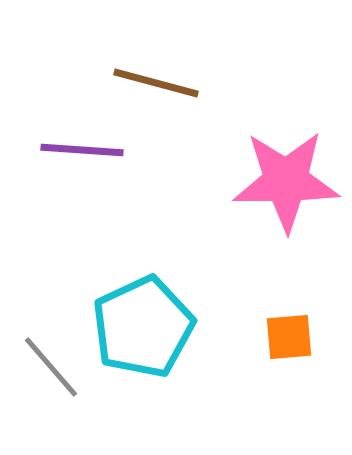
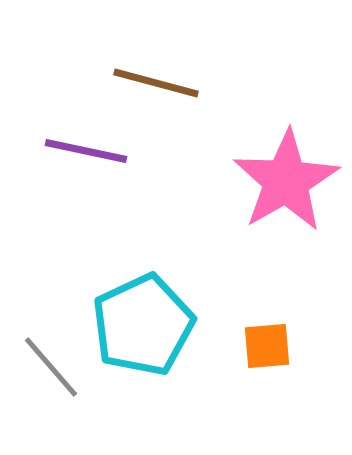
purple line: moved 4 px right, 1 px down; rotated 8 degrees clockwise
pink star: rotated 30 degrees counterclockwise
cyan pentagon: moved 2 px up
orange square: moved 22 px left, 9 px down
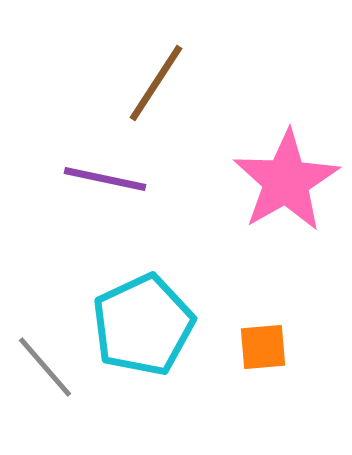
brown line: rotated 72 degrees counterclockwise
purple line: moved 19 px right, 28 px down
orange square: moved 4 px left, 1 px down
gray line: moved 6 px left
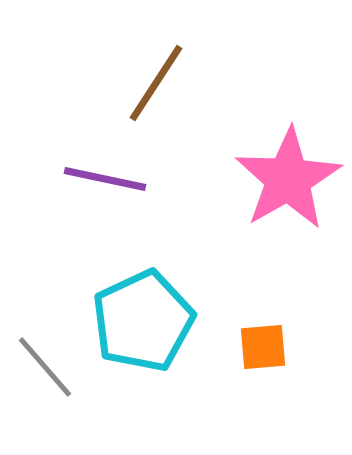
pink star: moved 2 px right, 2 px up
cyan pentagon: moved 4 px up
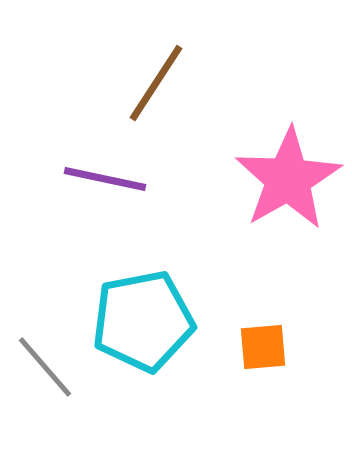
cyan pentagon: rotated 14 degrees clockwise
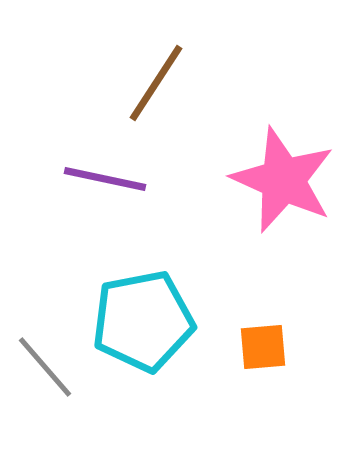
pink star: moved 5 px left, 1 px down; rotated 18 degrees counterclockwise
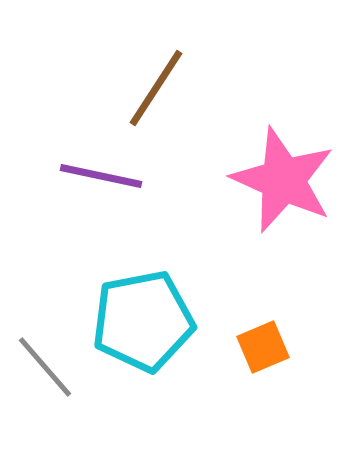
brown line: moved 5 px down
purple line: moved 4 px left, 3 px up
orange square: rotated 18 degrees counterclockwise
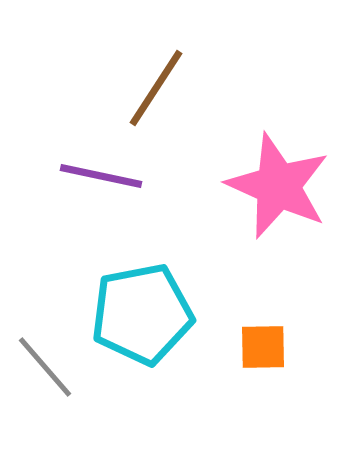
pink star: moved 5 px left, 6 px down
cyan pentagon: moved 1 px left, 7 px up
orange square: rotated 22 degrees clockwise
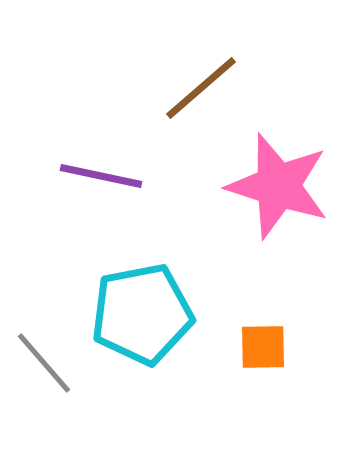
brown line: moved 45 px right; rotated 16 degrees clockwise
pink star: rotated 6 degrees counterclockwise
gray line: moved 1 px left, 4 px up
